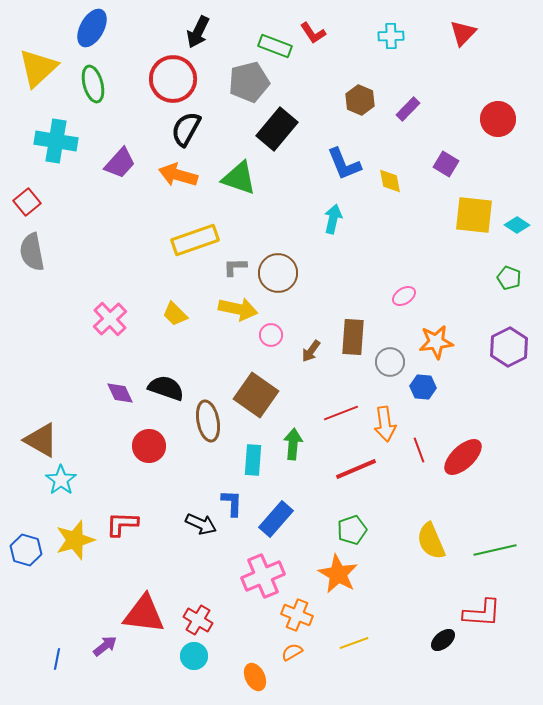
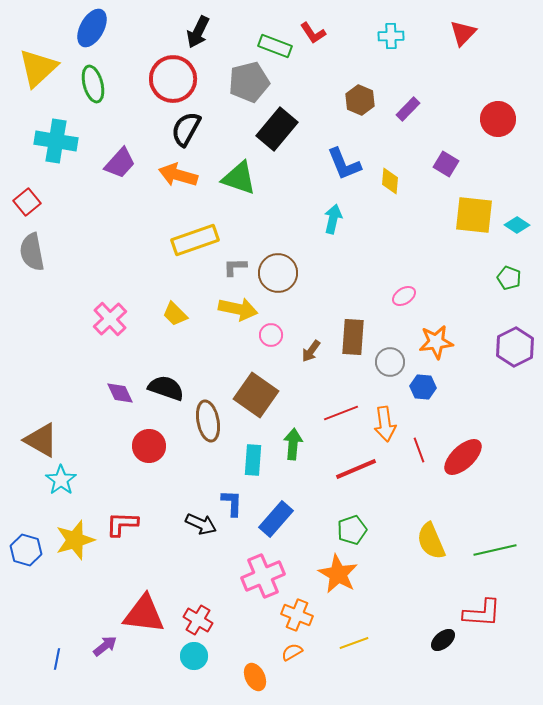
yellow diamond at (390, 181): rotated 16 degrees clockwise
purple hexagon at (509, 347): moved 6 px right
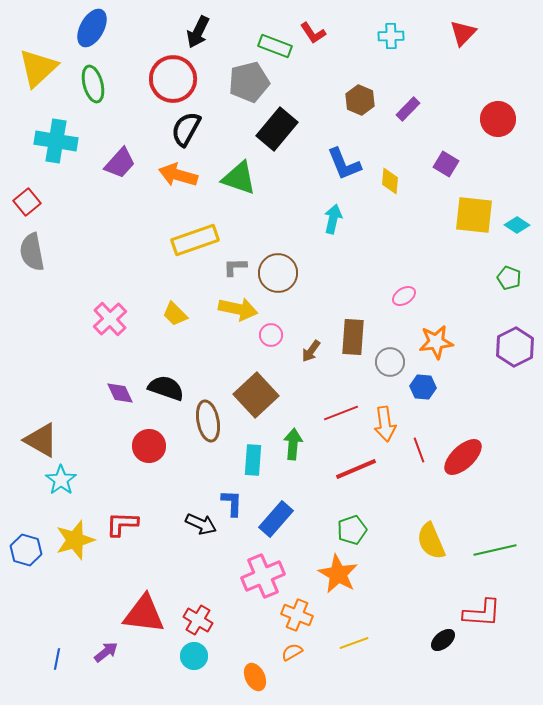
brown square at (256, 395): rotated 12 degrees clockwise
purple arrow at (105, 646): moved 1 px right, 6 px down
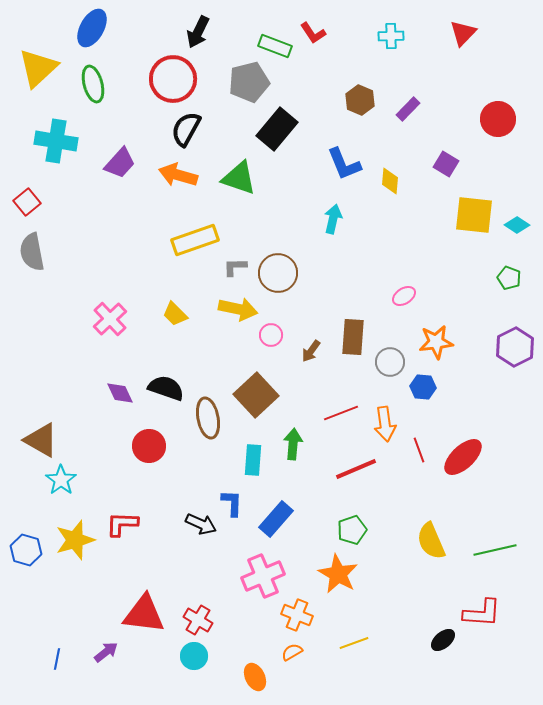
brown ellipse at (208, 421): moved 3 px up
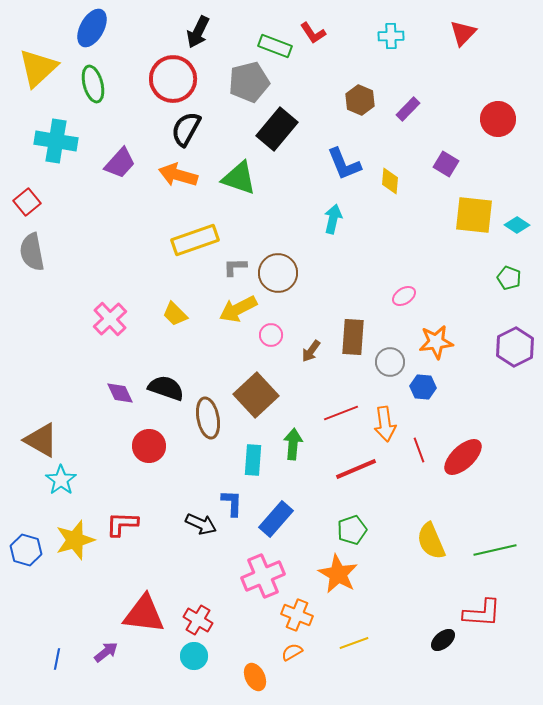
yellow arrow at (238, 309): rotated 141 degrees clockwise
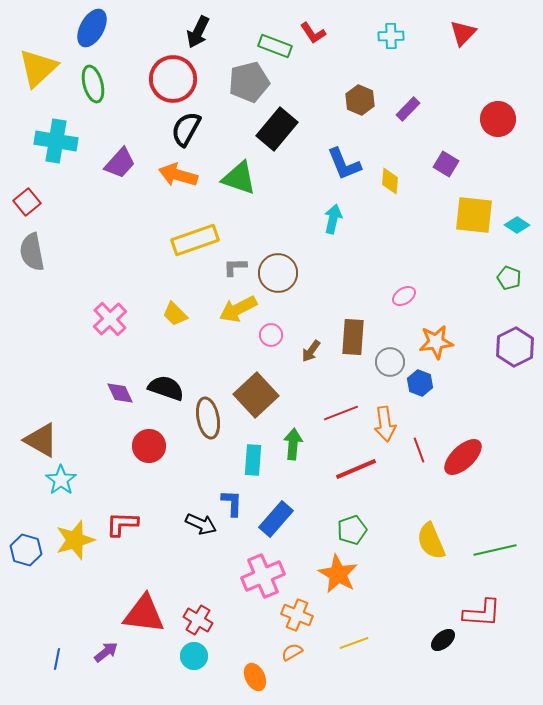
blue hexagon at (423, 387): moved 3 px left, 4 px up; rotated 15 degrees clockwise
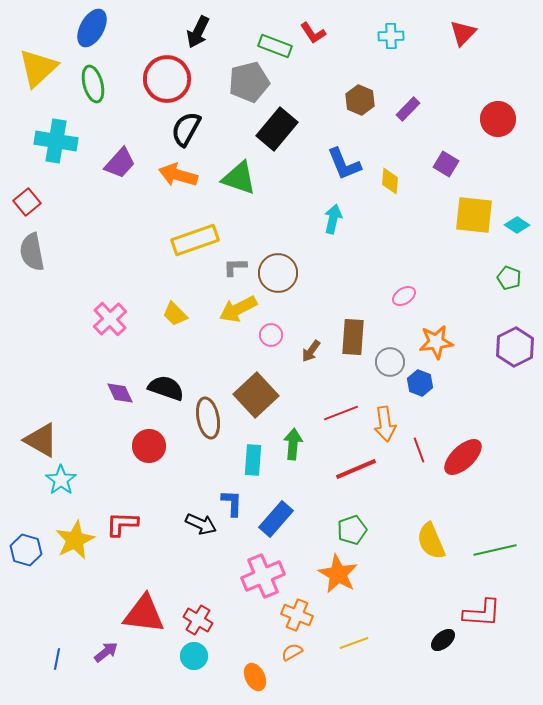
red circle at (173, 79): moved 6 px left
yellow star at (75, 540): rotated 9 degrees counterclockwise
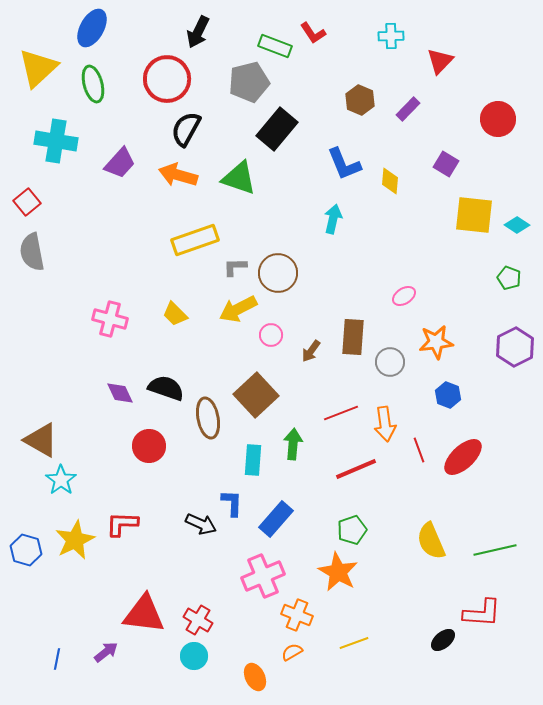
red triangle at (463, 33): moved 23 px left, 28 px down
pink cross at (110, 319): rotated 32 degrees counterclockwise
blue hexagon at (420, 383): moved 28 px right, 12 px down
orange star at (338, 574): moved 2 px up
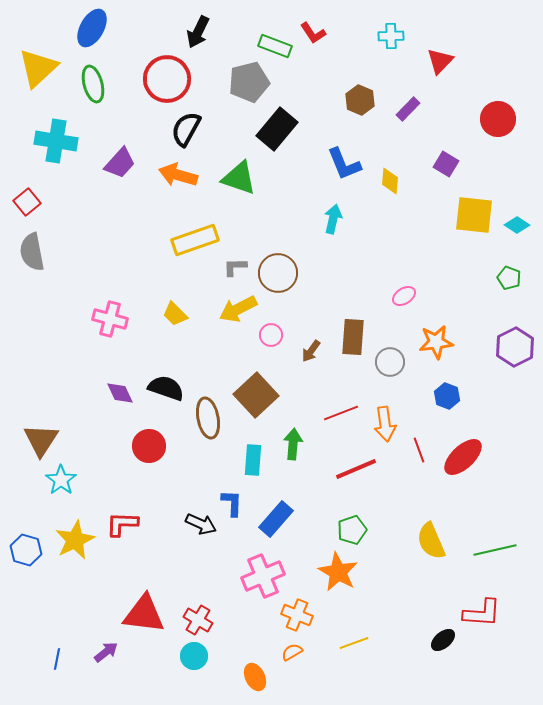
blue hexagon at (448, 395): moved 1 px left, 1 px down
brown triangle at (41, 440): rotated 33 degrees clockwise
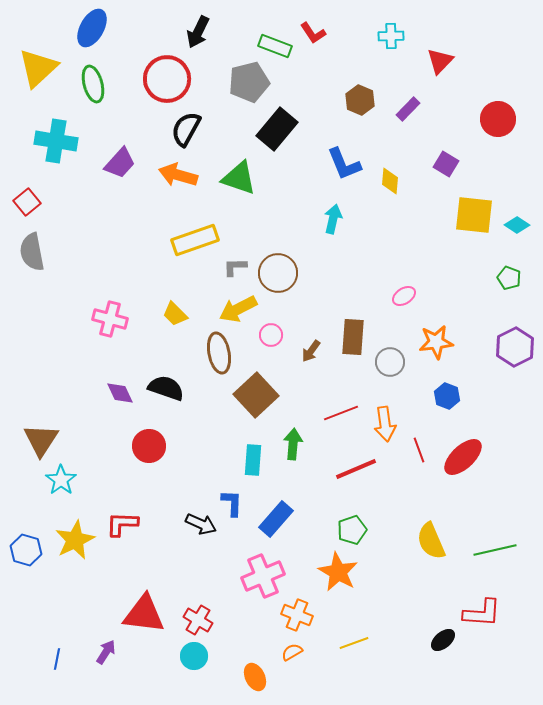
brown ellipse at (208, 418): moved 11 px right, 65 px up
purple arrow at (106, 652): rotated 20 degrees counterclockwise
